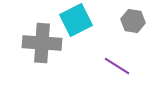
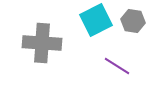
cyan square: moved 20 px right
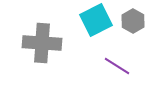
gray hexagon: rotated 20 degrees clockwise
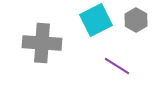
gray hexagon: moved 3 px right, 1 px up
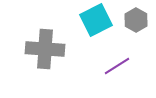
gray cross: moved 3 px right, 6 px down
purple line: rotated 64 degrees counterclockwise
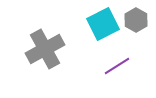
cyan square: moved 7 px right, 4 px down
gray cross: rotated 33 degrees counterclockwise
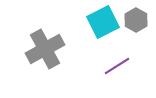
cyan square: moved 2 px up
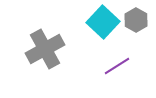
cyan square: rotated 20 degrees counterclockwise
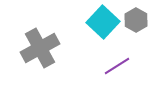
gray cross: moved 5 px left, 1 px up
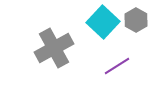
gray cross: moved 14 px right
